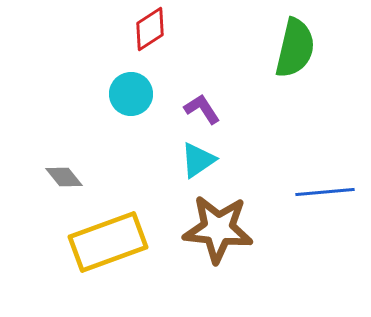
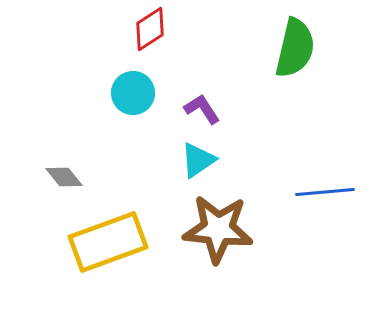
cyan circle: moved 2 px right, 1 px up
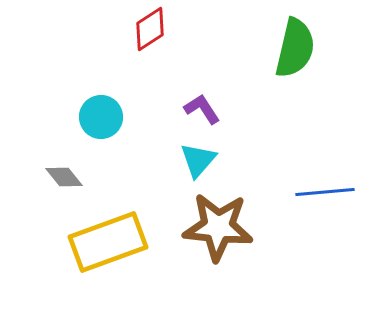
cyan circle: moved 32 px left, 24 px down
cyan triangle: rotated 15 degrees counterclockwise
brown star: moved 2 px up
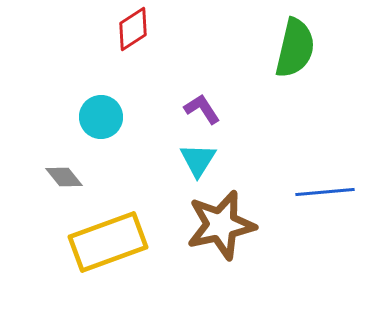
red diamond: moved 17 px left
cyan triangle: rotated 9 degrees counterclockwise
brown star: moved 3 px right, 2 px up; rotated 18 degrees counterclockwise
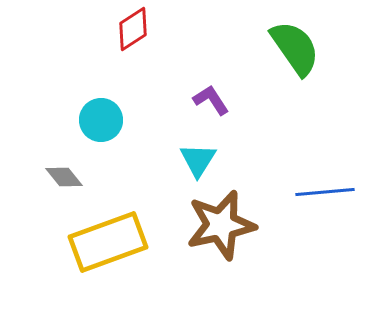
green semicircle: rotated 48 degrees counterclockwise
purple L-shape: moved 9 px right, 9 px up
cyan circle: moved 3 px down
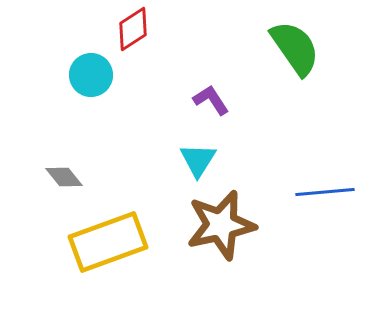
cyan circle: moved 10 px left, 45 px up
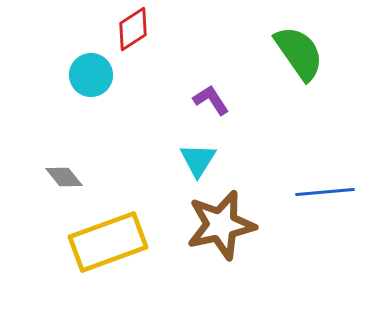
green semicircle: moved 4 px right, 5 px down
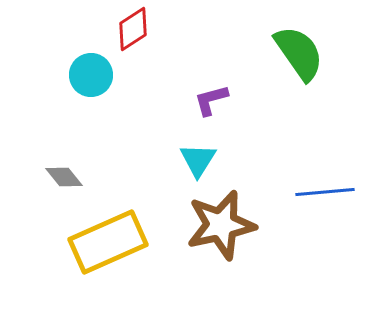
purple L-shape: rotated 72 degrees counterclockwise
yellow rectangle: rotated 4 degrees counterclockwise
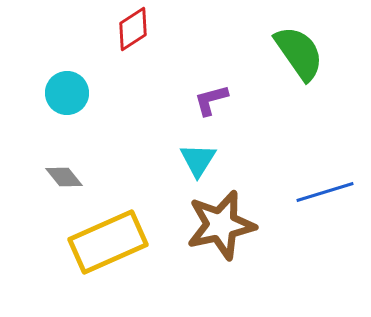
cyan circle: moved 24 px left, 18 px down
blue line: rotated 12 degrees counterclockwise
